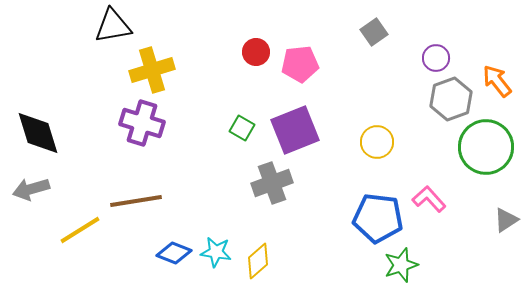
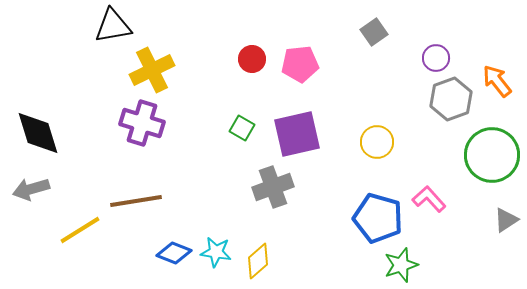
red circle: moved 4 px left, 7 px down
yellow cross: rotated 9 degrees counterclockwise
purple square: moved 2 px right, 4 px down; rotated 9 degrees clockwise
green circle: moved 6 px right, 8 px down
gray cross: moved 1 px right, 4 px down
blue pentagon: rotated 9 degrees clockwise
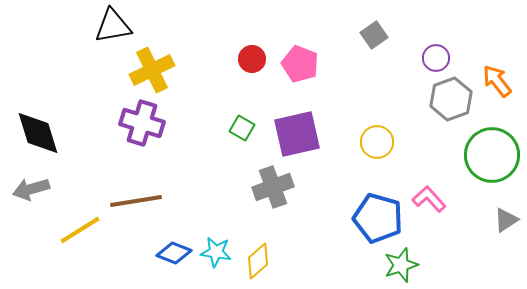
gray square: moved 3 px down
pink pentagon: rotated 27 degrees clockwise
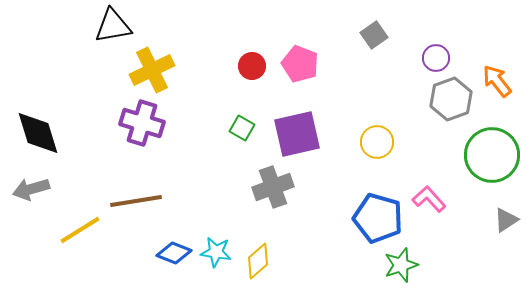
red circle: moved 7 px down
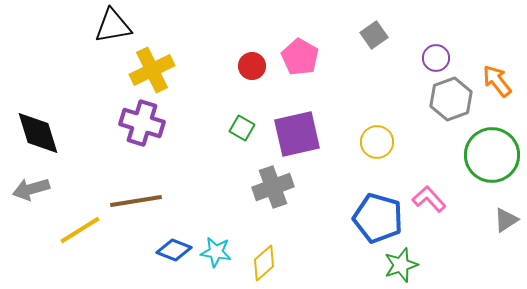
pink pentagon: moved 7 px up; rotated 9 degrees clockwise
blue diamond: moved 3 px up
yellow diamond: moved 6 px right, 2 px down
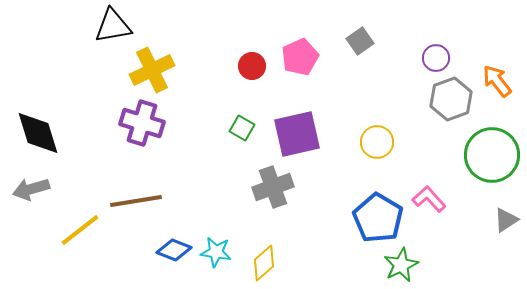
gray square: moved 14 px left, 6 px down
pink pentagon: rotated 18 degrees clockwise
blue pentagon: rotated 15 degrees clockwise
yellow line: rotated 6 degrees counterclockwise
green star: rotated 8 degrees counterclockwise
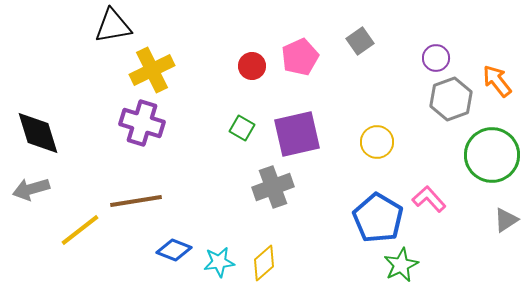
cyan star: moved 3 px right, 10 px down; rotated 16 degrees counterclockwise
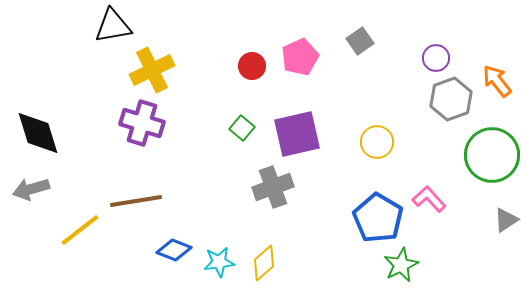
green square: rotated 10 degrees clockwise
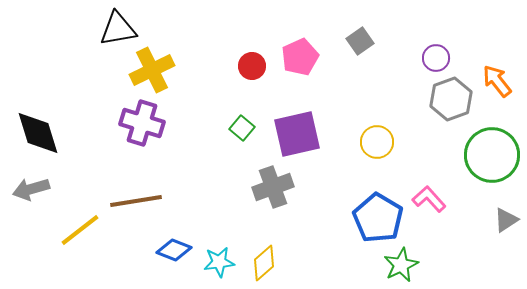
black triangle: moved 5 px right, 3 px down
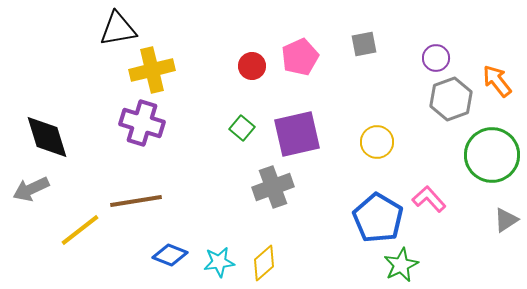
gray square: moved 4 px right, 3 px down; rotated 24 degrees clockwise
yellow cross: rotated 12 degrees clockwise
black diamond: moved 9 px right, 4 px down
gray arrow: rotated 9 degrees counterclockwise
blue diamond: moved 4 px left, 5 px down
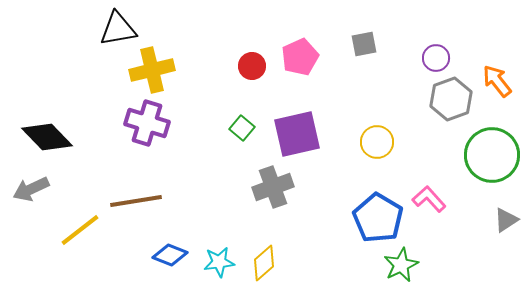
purple cross: moved 5 px right
black diamond: rotated 27 degrees counterclockwise
